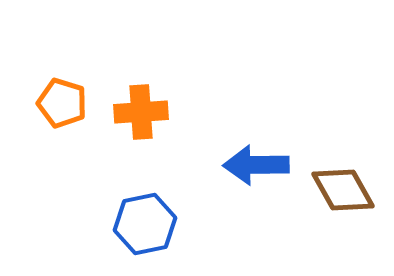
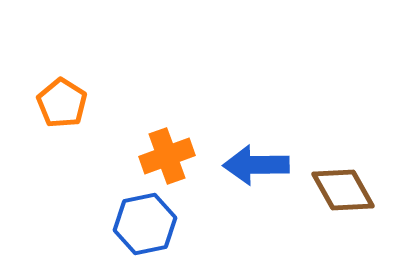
orange pentagon: rotated 15 degrees clockwise
orange cross: moved 26 px right, 44 px down; rotated 16 degrees counterclockwise
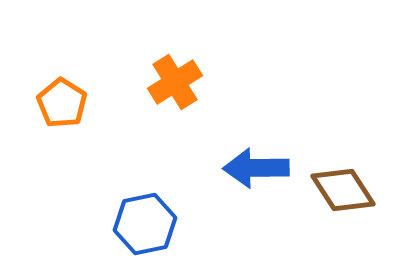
orange cross: moved 8 px right, 74 px up; rotated 12 degrees counterclockwise
blue arrow: moved 3 px down
brown diamond: rotated 4 degrees counterclockwise
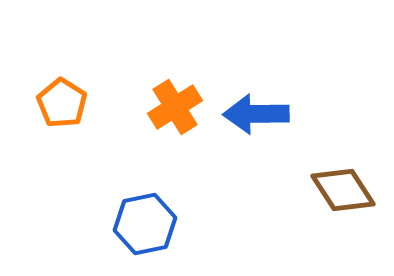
orange cross: moved 25 px down
blue arrow: moved 54 px up
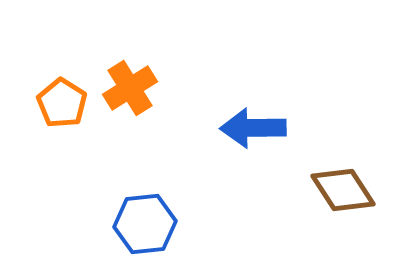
orange cross: moved 45 px left, 19 px up
blue arrow: moved 3 px left, 14 px down
blue hexagon: rotated 6 degrees clockwise
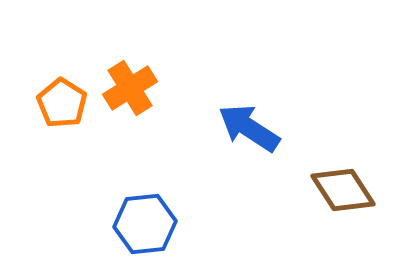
blue arrow: moved 4 px left; rotated 34 degrees clockwise
